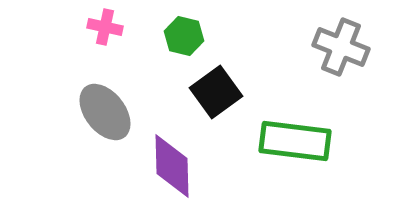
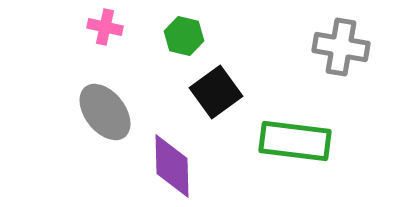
gray cross: rotated 12 degrees counterclockwise
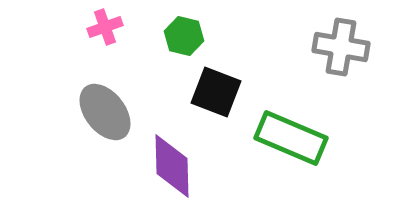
pink cross: rotated 32 degrees counterclockwise
black square: rotated 33 degrees counterclockwise
green rectangle: moved 4 px left, 3 px up; rotated 16 degrees clockwise
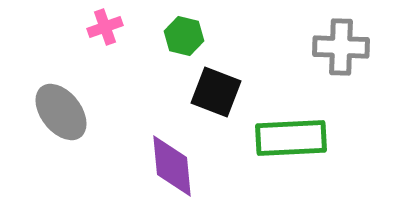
gray cross: rotated 8 degrees counterclockwise
gray ellipse: moved 44 px left
green rectangle: rotated 26 degrees counterclockwise
purple diamond: rotated 4 degrees counterclockwise
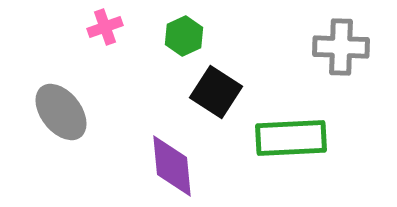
green hexagon: rotated 21 degrees clockwise
black square: rotated 12 degrees clockwise
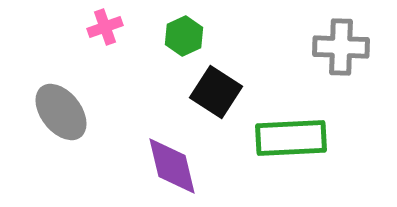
purple diamond: rotated 8 degrees counterclockwise
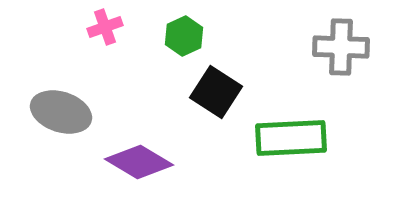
gray ellipse: rotated 34 degrees counterclockwise
purple diamond: moved 33 px left, 4 px up; rotated 46 degrees counterclockwise
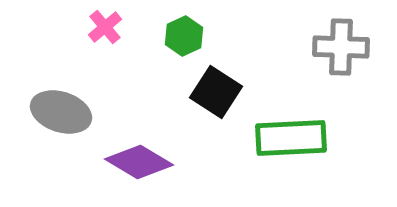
pink cross: rotated 20 degrees counterclockwise
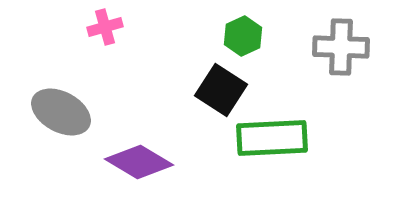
pink cross: rotated 24 degrees clockwise
green hexagon: moved 59 px right
black square: moved 5 px right, 2 px up
gray ellipse: rotated 10 degrees clockwise
green rectangle: moved 19 px left
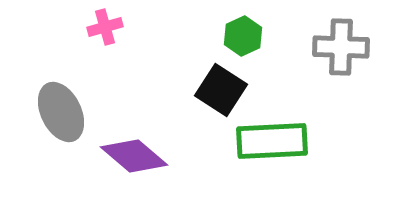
gray ellipse: rotated 36 degrees clockwise
green rectangle: moved 3 px down
purple diamond: moved 5 px left, 6 px up; rotated 10 degrees clockwise
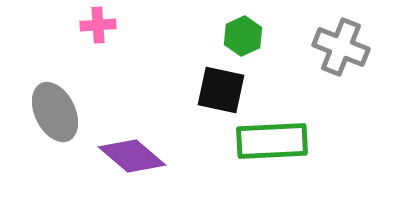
pink cross: moved 7 px left, 2 px up; rotated 12 degrees clockwise
gray cross: rotated 20 degrees clockwise
black square: rotated 21 degrees counterclockwise
gray ellipse: moved 6 px left
purple diamond: moved 2 px left
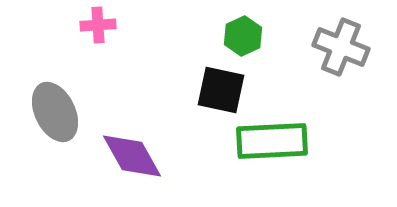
purple diamond: rotated 20 degrees clockwise
